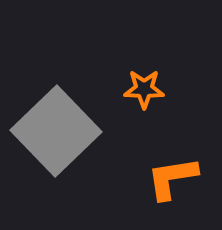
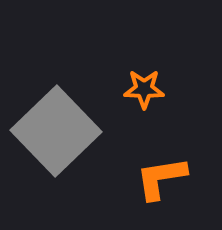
orange L-shape: moved 11 px left
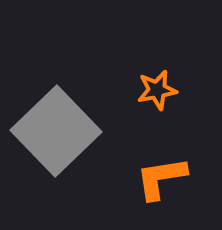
orange star: moved 13 px right, 1 px down; rotated 12 degrees counterclockwise
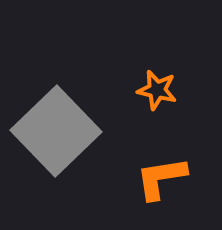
orange star: rotated 24 degrees clockwise
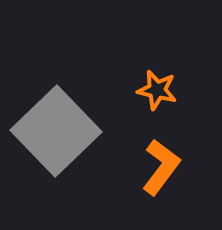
orange L-shape: moved 11 px up; rotated 136 degrees clockwise
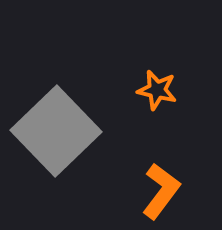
orange L-shape: moved 24 px down
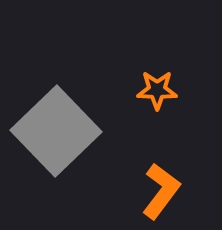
orange star: rotated 12 degrees counterclockwise
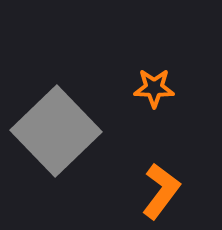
orange star: moved 3 px left, 2 px up
